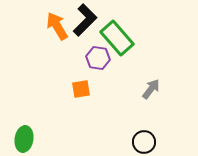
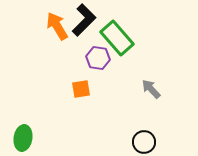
black L-shape: moved 1 px left
gray arrow: rotated 80 degrees counterclockwise
green ellipse: moved 1 px left, 1 px up
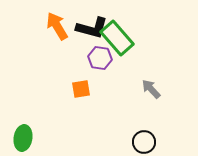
black L-shape: moved 8 px right, 8 px down; rotated 60 degrees clockwise
purple hexagon: moved 2 px right
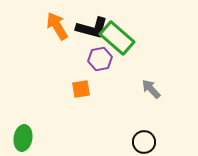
green rectangle: rotated 8 degrees counterclockwise
purple hexagon: moved 1 px down; rotated 20 degrees counterclockwise
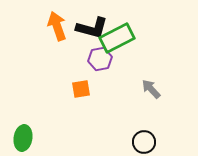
orange arrow: rotated 12 degrees clockwise
green rectangle: rotated 68 degrees counterclockwise
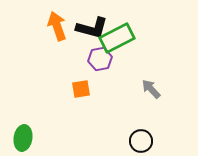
black circle: moved 3 px left, 1 px up
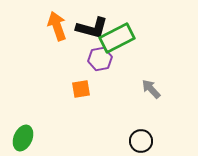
green ellipse: rotated 15 degrees clockwise
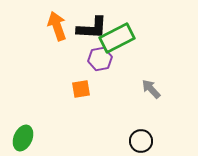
black L-shape: rotated 12 degrees counterclockwise
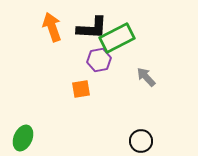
orange arrow: moved 5 px left, 1 px down
purple hexagon: moved 1 px left, 1 px down
gray arrow: moved 5 px left, 12 px up
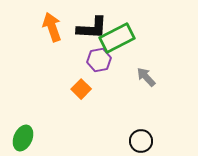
orange square: rotated 36 degrees counterclockwise
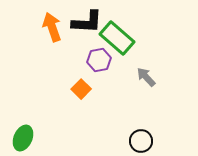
black L-shape: moved 5 px left, 6 px up
green rectangle: rotated 68 degrees clockwise
